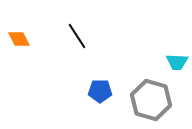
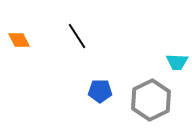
orange diamond: moved 1 px down
gray hexagon: rotated 18 degrees clockwise
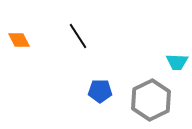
black line: moved 1 px right
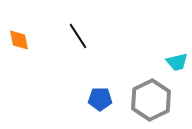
orange diamond: rotated 15 degrees clockwise
cyan trapezoid: rotated 15 degrees counterclockwise
blue pentagon: moved 8 px down
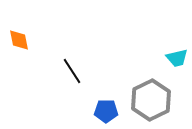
black line: moved 6 px left, 35 px down
cyan trapezoid: moved 4 px up
blue pentagon: moved 6 px right, 12 px down
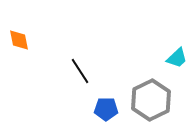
cyan trapezoid: rotated 30 degrees counterclockwise
black line: moved 8 px right
blue pentagon: moved 2 px up
